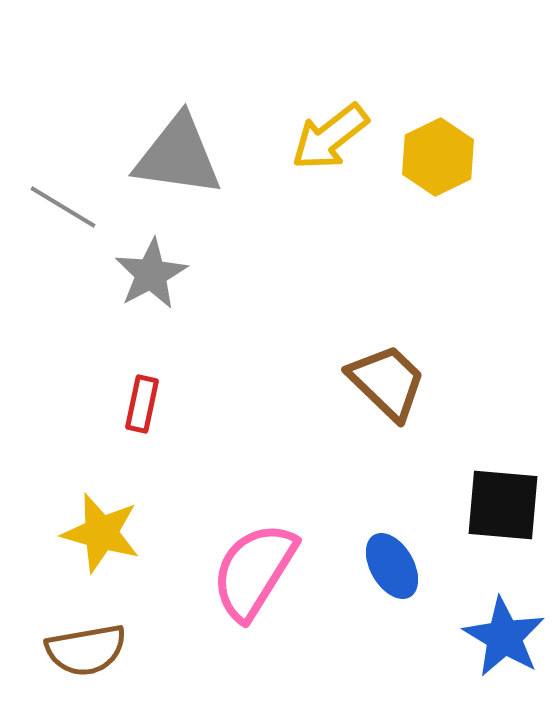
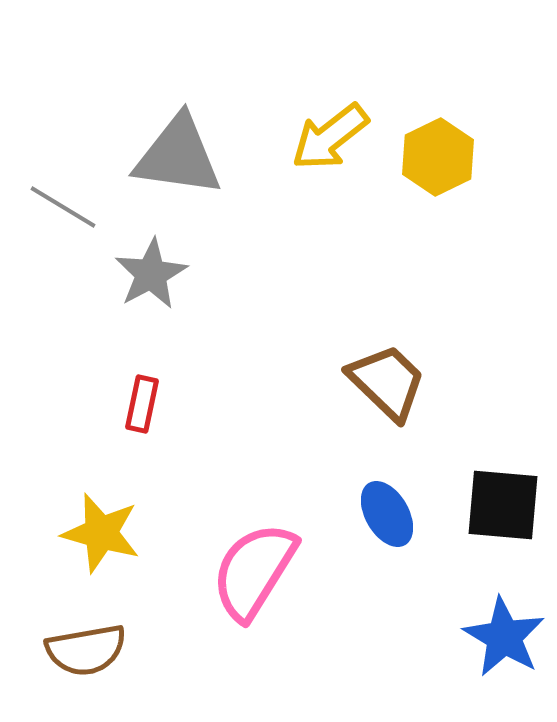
blue ellipse: moved 5 px left, 52 px up
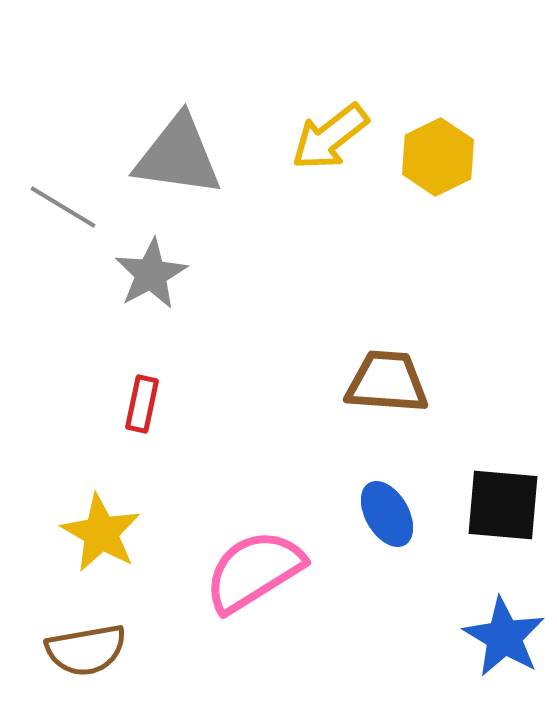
brown trapezoid: rotated 40 degrees counterclockwise
yellow star: rotated 14 degrees clockwise
pink semicircle: rotated 26 degrees clockwise
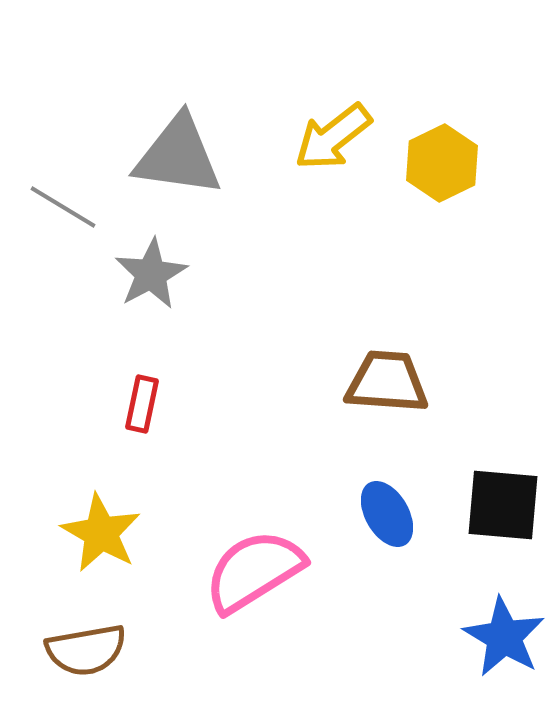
yellow arrow: moved 3 px right
yellow hexagon: moved 4 px right, 6 px down
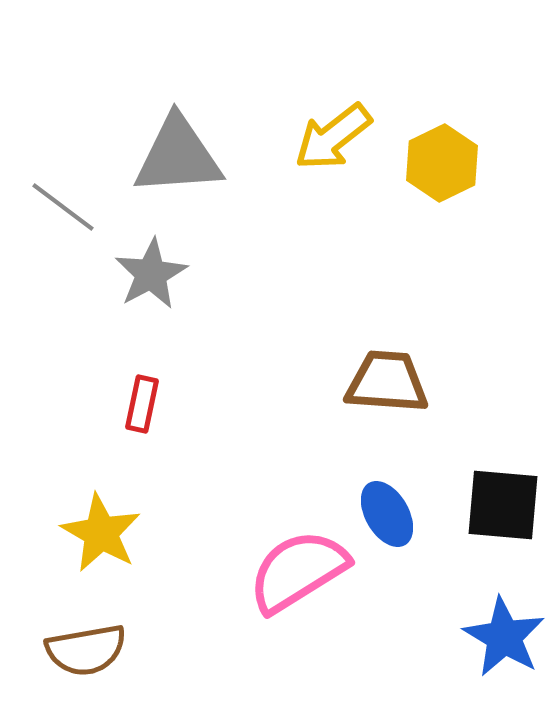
gray triangle: rotated 12 degrees counterclockwise
gray line: rotated 6 degrees clockwise
pink semicircle: moved 44 px right
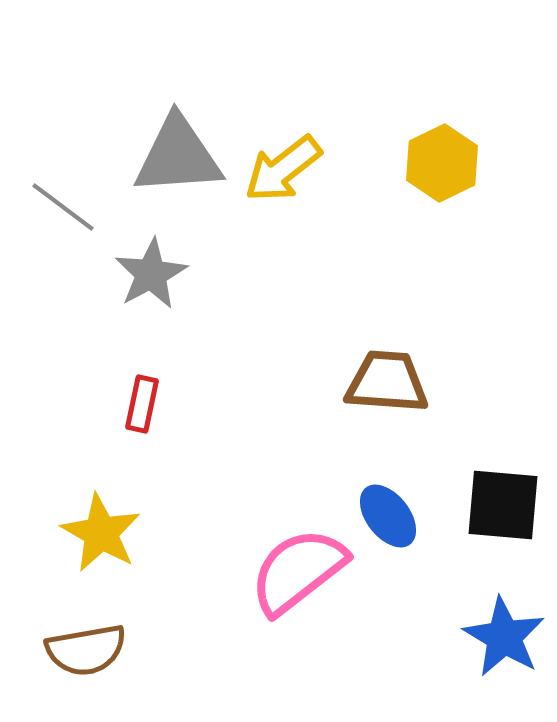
yellow arrow: moved 50 px left, 32 px down
blue ellipse: moved 1 px right, 2 px down; rotated 8 degrees counterclockwise
pink semicircle: rotated 6 degrees counterclockwise
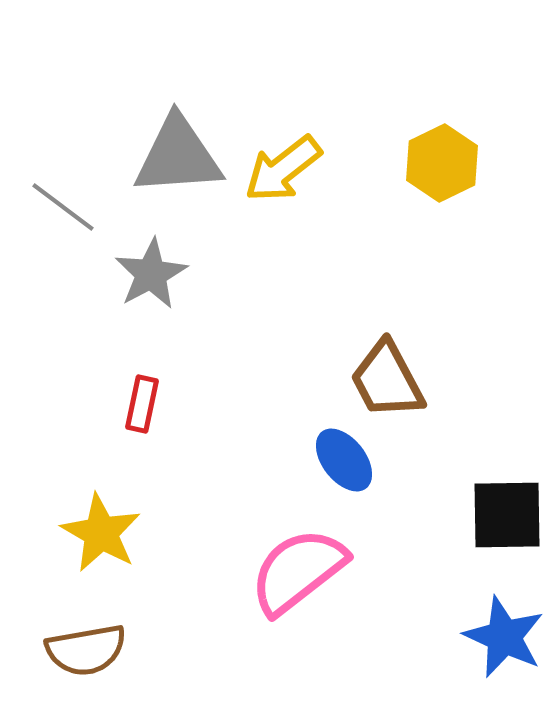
brown trapezoid: moved 2 px up; rotated 122 degrees counterclockwise
black square: moved 4 px right, 10 px down; rotated 6 degrees counterclockwise
blue ellipse: moved 44 px left, 56 px up
blue star: rotated 6 degrees counterclockwise
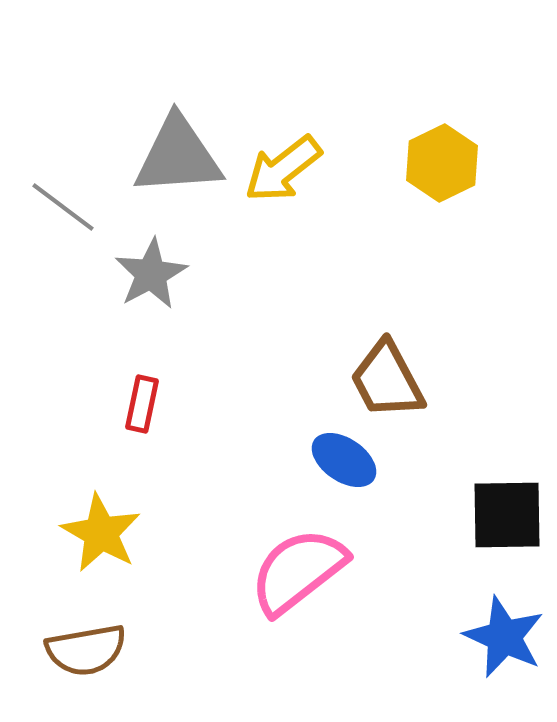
blue ellipse: rotated 18 degrees counterclockwise
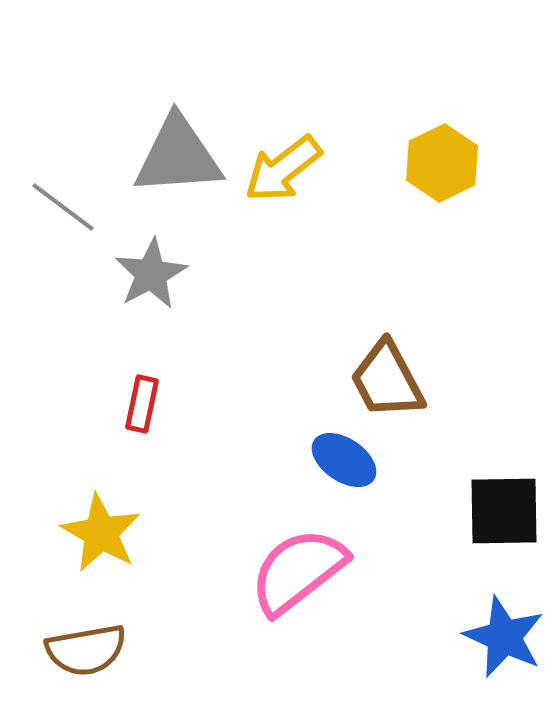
black square: moved 3 px left, 4 px up
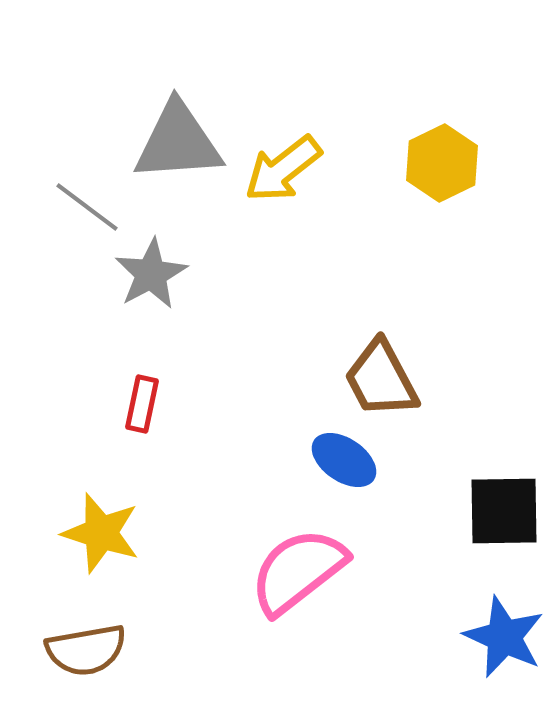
gray triangle: moved 14 px up
gray line: moved 24 px right
brown trapezoid: moved 6 px left, 1 px up
yellow star: rotated 12 degrees counterclockwise
